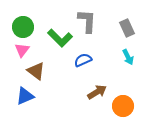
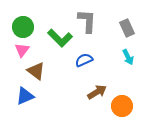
blue semicircle: moved 1 px right
orange circle: moved 1 px left
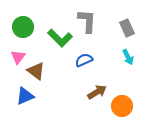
pink triangle: moved 4 px left, 7 px down
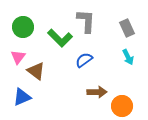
gray L-shape: moved 1 px left
blue semicircle: rotated 12 degrees counterclockwise
brown arrow: rotated 30 degrees clockwise
blue triangle: moved 3 px left, 1 px down
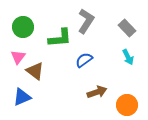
gray L-shape: rotated 30 degrees clockwise
gray rectangle: rotated 18 degrees counterclockwise
green L-shape: rotated 50 degrees counterclockwise
brown triangle: moved 1 px left
brown arrow: rotated 18 degrees counterclockwise
orange circle: moved 5 px right, 1 px up
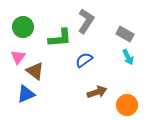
gray rectangle: moved 2 px left, 6 px down; rotated 18 degrees counterclockwise
blue triangle: moved 4 px right, 3 px up
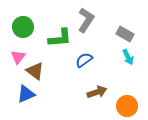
gray L-shape: moved 1 px up
orange circle: moved 1 px down
